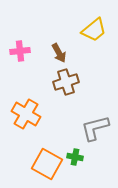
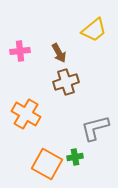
green cross: rotated 21 degrees counterclockwise
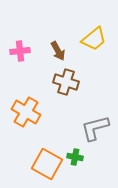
yellow trapezoid: moved 9 px down
brown arrow: moved 1 px left, 2 px up
brown cross: rotated 35 degrees clockwise
orange cross: moved 2 px up
green cross: rotated 21 degrees clockwise
